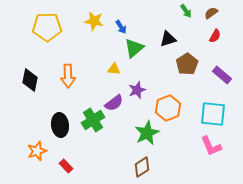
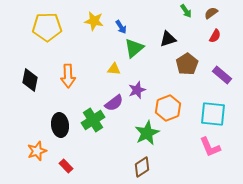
pink L-shape: moved 1 px left, 1 px down
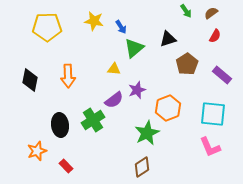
purple semicircle: moved 3 px up
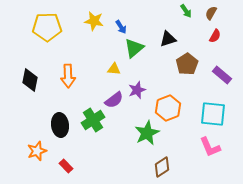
brown semicircle: rotated 24 degrees counterclockwise
brown diamond: moved 20 px right
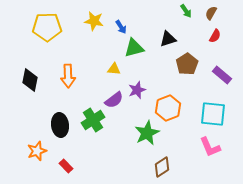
green triangle: rotated 25 degrees clockwise
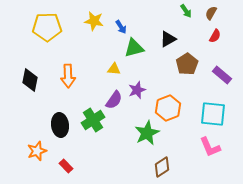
black triangle: rotated 12 degrees counterclockwise
purple semicircle: rotated 18 degrees counterclockwise
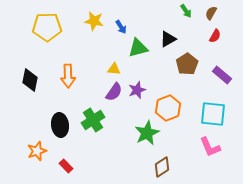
green triangle: moved 4 px right
purple semicircle: moved 8 px up
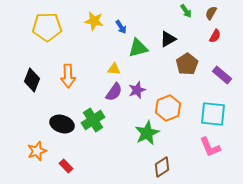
black diamond: moved 2 px right; rotated 10 degrees clockwise
black ellipse: moved 2 px right, 1 px up; rotated 65 degrees counterclockwise
